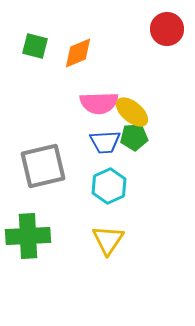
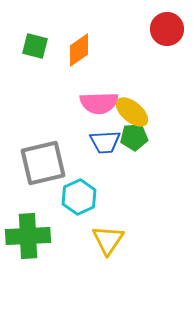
orange diamond: moved 1 px right, 3 px up; rotated 12 degrees counterclockwise
gray square: moved 3 px up
cyan hexagon: moved 30 px left, 11 px down
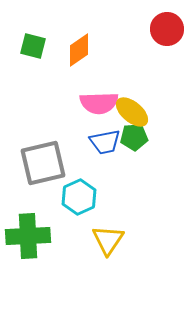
green square: moved 2 px left
blue trapezoid: rotated 8 degrees counterclockwise
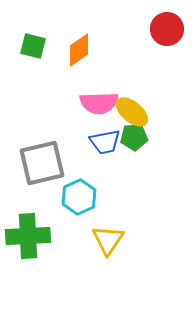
gray square: moved 1 px left
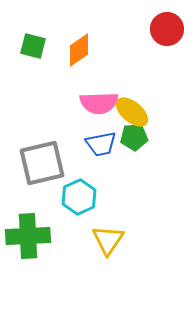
blue trapezoid: moved 4 px left, 2 px down
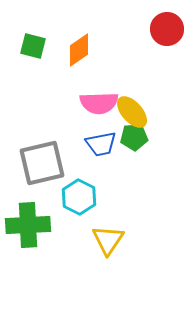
yellow ellipse: rotated 8 degrees clockwise
cyan hexagon: rotated 8 degrees counterclockwise
green cross: moved 11 px up
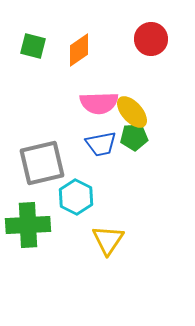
red circle: moved 16 px left, 10 px down
cyan hexagon: moved 3 px left
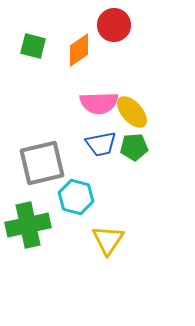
red circle: moved 37 px left, 14 px up
green pentagon: moved 10 px down
cyan hexagon: rotated 12 degrees counterclockwise
green cross: rotated 9 degrees counterclockwise
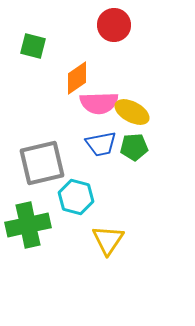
orange diamond: moved 2 px left, 28 px down
yellow ellipse: rotated 20 degrees counterclockwise
